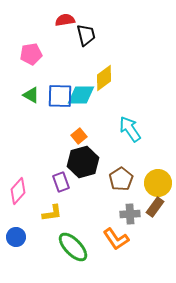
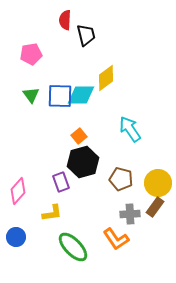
red semicircle: rotated 78 degrees counterclockwise
yellow diamond: moved 2 px right
green triangle: rotated 24 degrees clockwise
brown pentagon: rotated 25 degrees counterclockwise
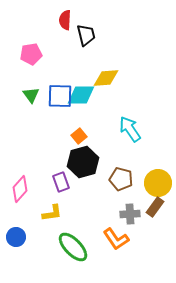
yellow diamond: rotated 32 degrees clockwise
pink diamond: moved 2 px right, 2 px up
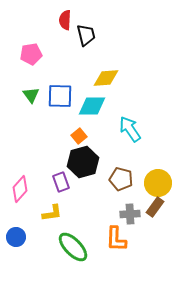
cyan diamond: moved 11 px right, 11 px down
orange L-shape: rotated 36 degrees clockwise
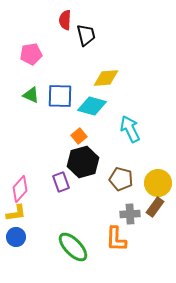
green triangle: rotated 30 degrees counterclockwise
cyan diamond: rotated 16 degrees clockwise
cyan arrow: rotated 8 degrees clockwise
yellow L-shape: moved 36 px left
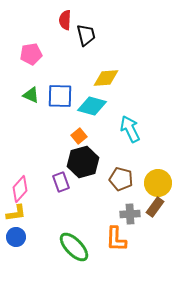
green ellipse: moved 1 px right
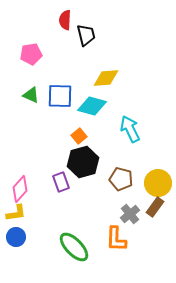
gray cross: rotated 36 degrees counterclockwise
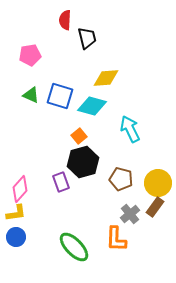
black trapezoid: moved 1 px right, 3 px down
pink pentagon: moved 1 px left, 1 px down
blue square: rotated 16 degrees clockwise
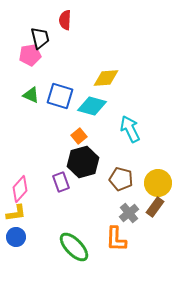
black trapezoid: moved 47 px left
gray cross: moved 1 px left, 1 px up
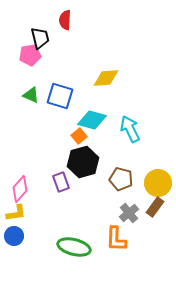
cyan diamond: moved 14 px down
blue circle: moved 2 px left, 1 px up
green ellipse: rotated 32 degrees counterclockwise
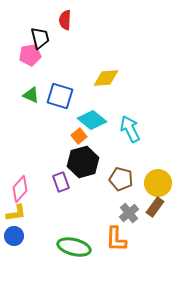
cyan diamond: rotated 24 degrees clockwise
